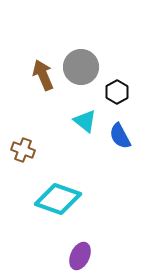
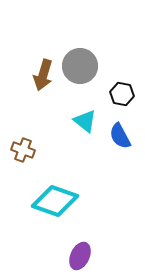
gray circle: moved 1 px left, 1 px up
brown arrow: rotated 140 degrees counterclockwise
black hexagon: moved 5 px right, 2 px down; rotated 20 degrees counterclockwise
cyan diamond: moved 3 px left, 2 px down
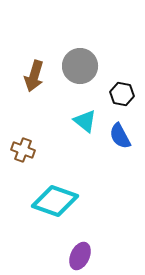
brown arrow: moved 9 px left, 1 px down
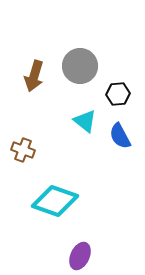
black hexagon: moved 4 px left; rotated 15 degrees counterclockwise
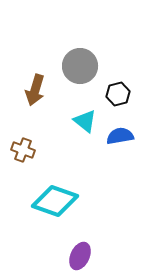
brown arrow: moved 1 px right, 14 px down
black hexagon: rotated 10 degrees counterclockwise
blue semicircle: rotated 108 degrees clockwise
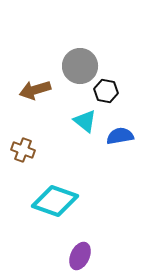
brown arrow: rotated 56 degrees clockwise
black hexagon: moved 12 px left, 3 px up; rotated 25 degrees clockwise
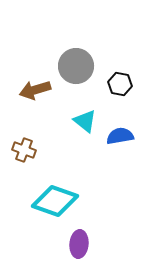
gray circle: moved 4 px left
black hexagon: moved 14 px right, 7 px up
brown cross: moved 1 px right
purple ellipse: moved 1 px left, 12 px up; rotated 20 degrees counterclockwise
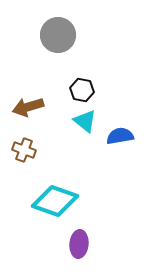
gray circle: moved 18 px left, 31 px up
black hexagon: moved 38 px left, 6 px down
brown arrow: moved 7 px left, 17 px down
